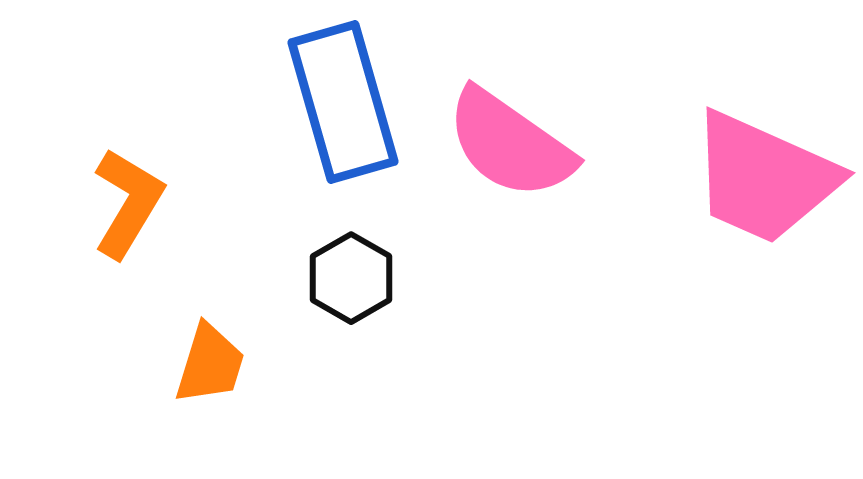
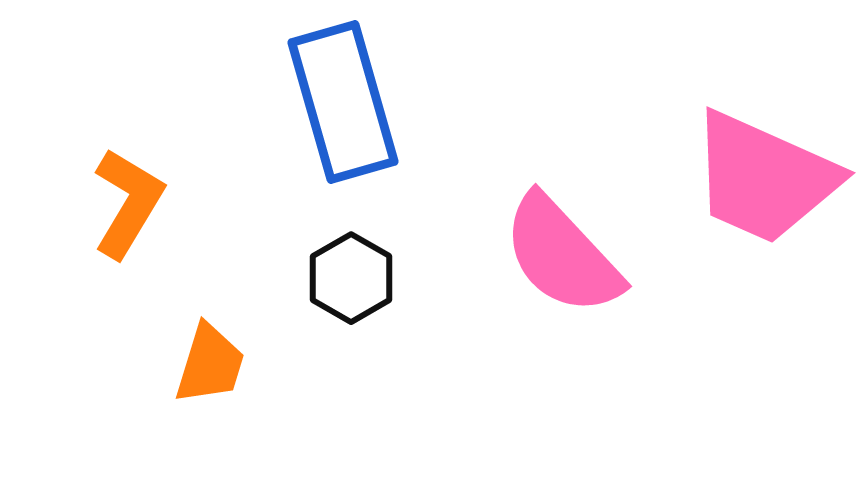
pink semicircle: moved 52 px right, 111 px down; rotated 12 degrees clockwise
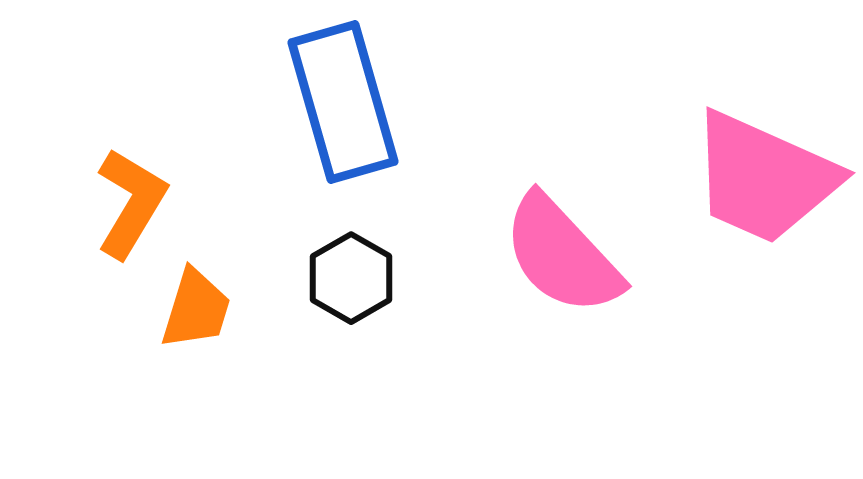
orange L-shape: moved 3 px right
orange trapezoid: moved 14 px left, 55 px up
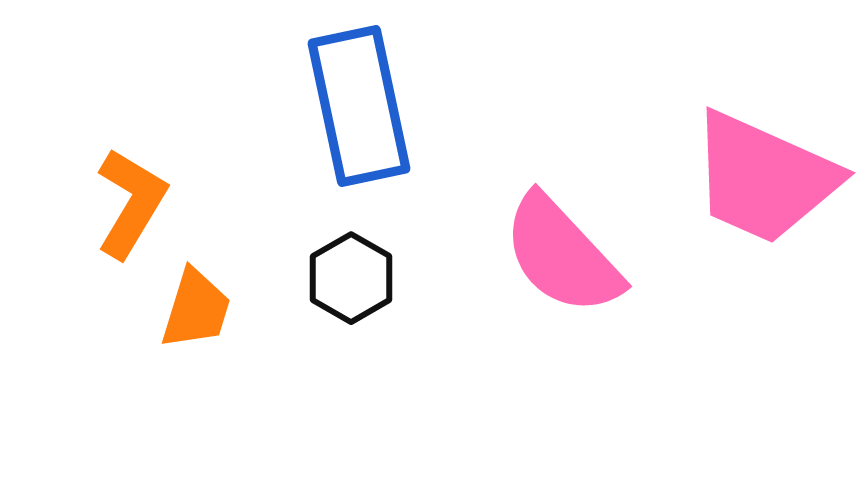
blue rectangle: moved 16 px right, 4 px down; rotated 4 degrees clockwise
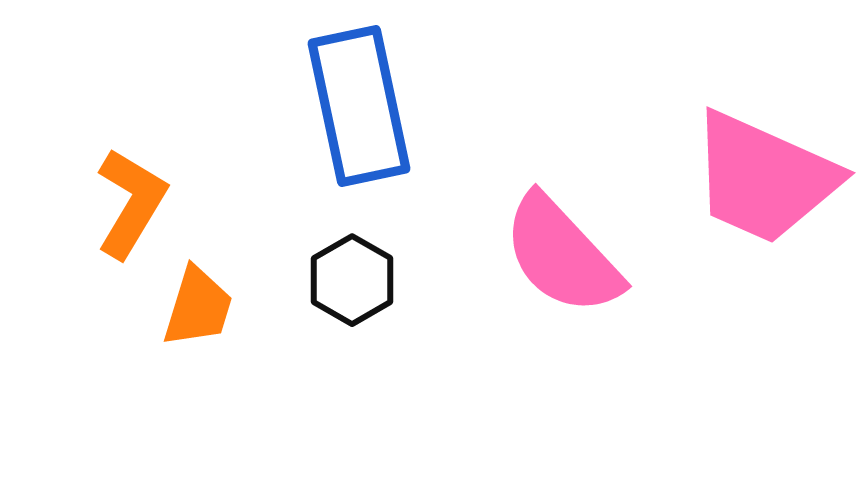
black hexagon: moved 1 px right, 2 px down
orange trapezoid: moved 2 px right, 2 px up
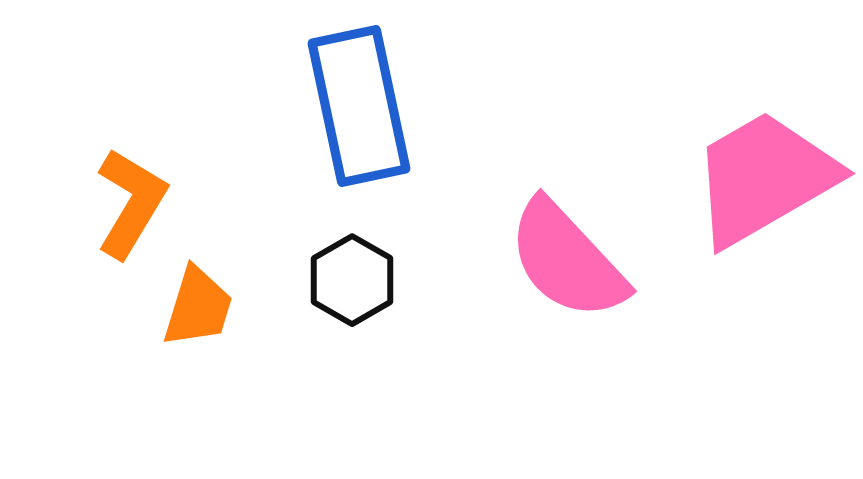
pink trapezoid: rotated 126 degrees clockwise
pink semicircle: moved 5 px right, 5 px down
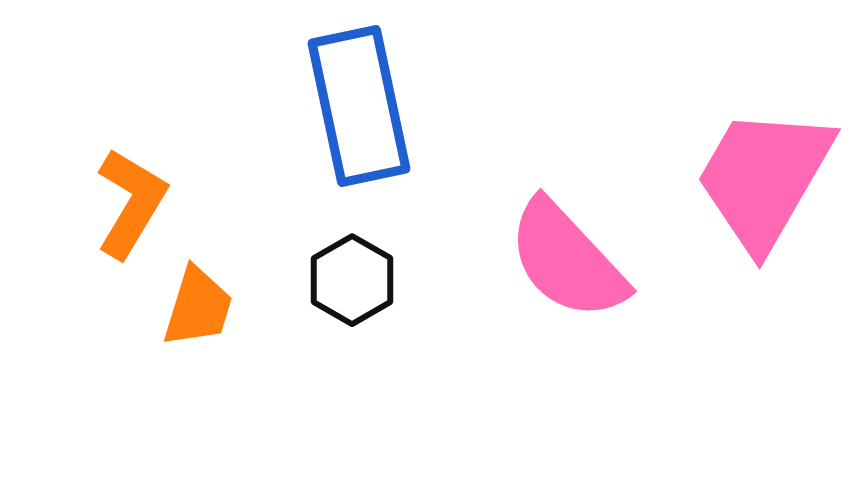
pink trapezoid: rotated 30 degrees counterclockwise
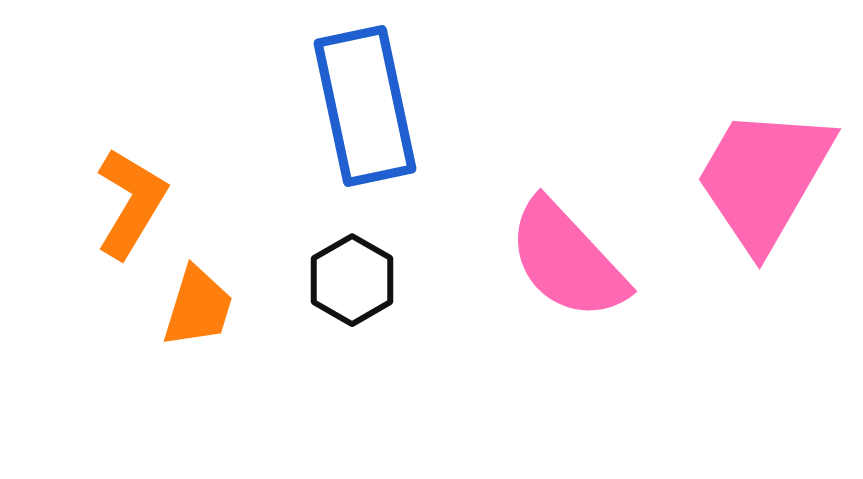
blue rectangle: moved 6 px right
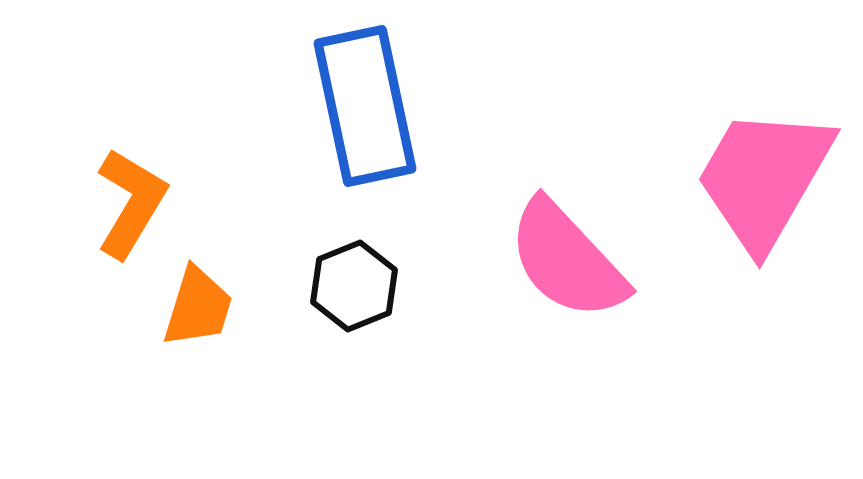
black hexagon: moved 2 px right, 6 px down; rotated 8 degrees clockwise
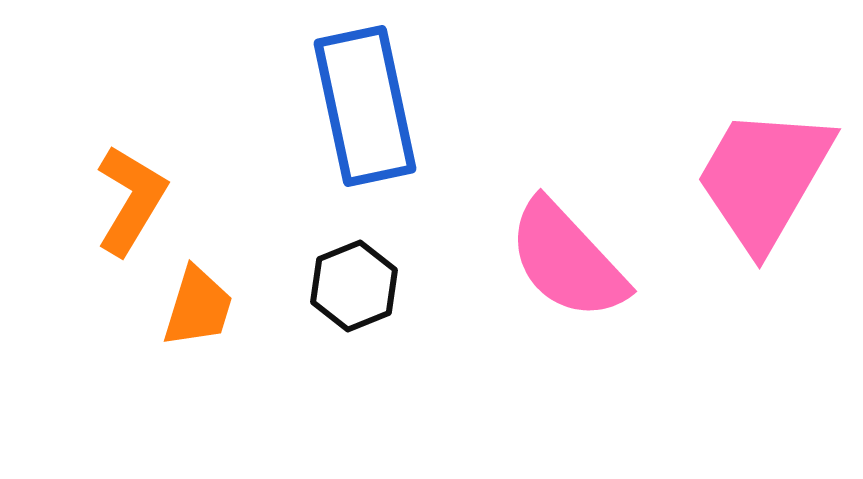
orange L-shape: moved 3 px up
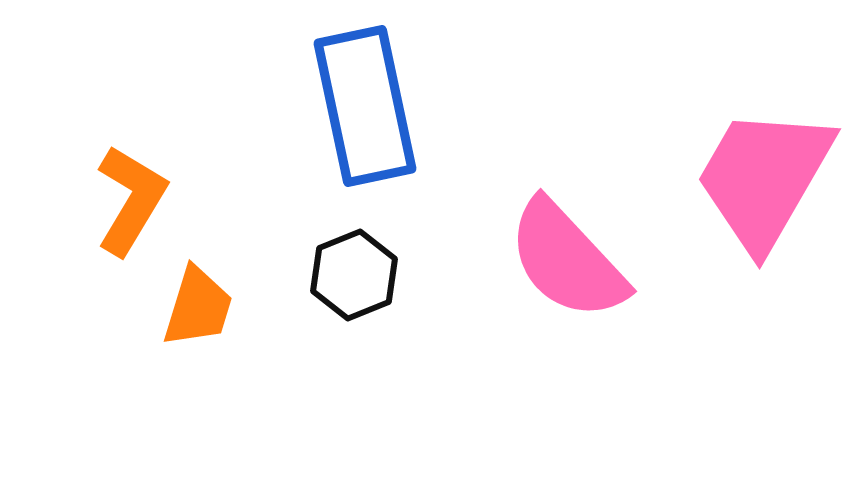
black hexagon: moved 11 px up
